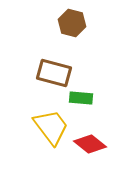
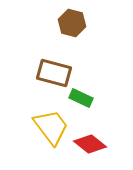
green rectangle: rotated 20 degrees clockwise
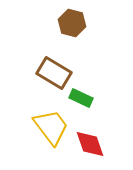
brown rectangle: rotated 16 degrees clockwise
red diamond: rotated 32 degrees clockwise
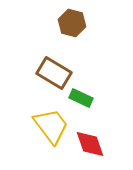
yellow trapezoid: moved 1 px up
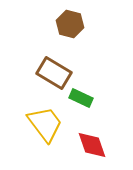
brown hexagon: moved 2 px left, 1 px down
yellow trapezoid: moved 6 px left, 2 px up
red diamond: moved 2 px right, 1 px down
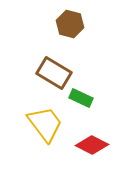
red diamond: rotated 44 degrees counterclockwise
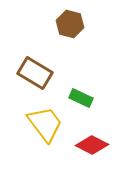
brown rectangle: moved 19 px left
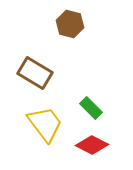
green rectangle: moved 10 px right, 10 px down; rotated 20 degrees clockwise
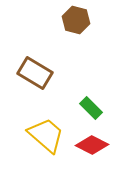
brown hexagon: moved 6 px right, 4 px up
yellow trapezoid: moved 1 px right, 11 px down; rotated 12 degrees counterclockwise
